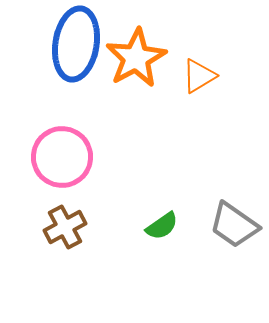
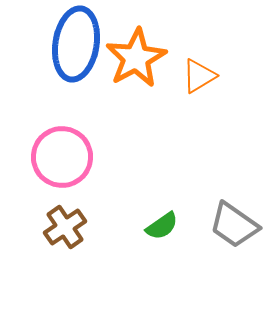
brown cross: rotated 6 degrees counterclockwise
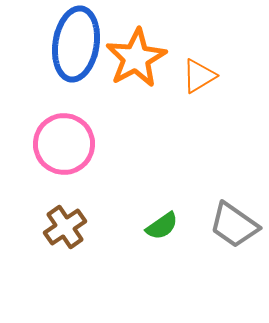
pink circle: moved 2 px right, 13 px up
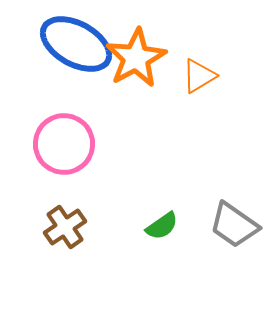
blue ellipse: rotated 70 degrees counterclockwise
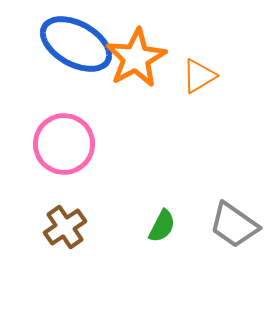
green semicircle: rotated 28 degrees counterclockwise
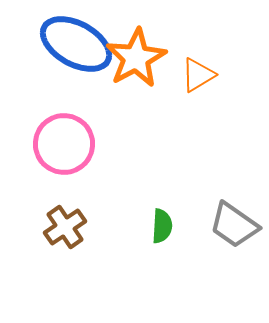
orange triangle: moved 1 px left, 1 px up
green semicircle: rotated 24 degrees counterclockwise
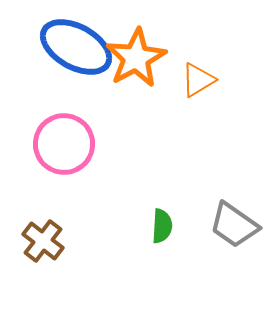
blue ellipse: moved 3 px down
orange triangle: moved 5 px down
brown cross: moved 22 px left, 14 px down; rotated 18 degrees counterclockwise
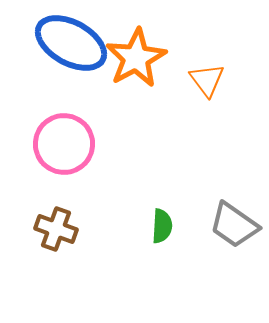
blue ellipse: moved 5 px left, 4 px up
orange triangle: moved 9 px right; rotated 36 degrees counterclockwise
brown cross: moved 13 px right, 12 px up; rotated 18 degrees counterclockwise
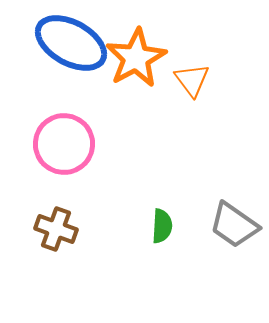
orange triangle: moved 15 px left
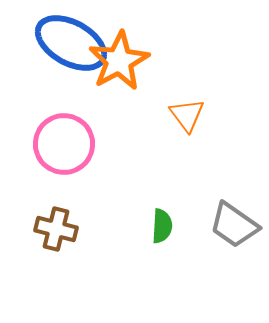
orange star: moved 17 px left, 3 px down
orange triangle: moved 5 px left, 35 px down
brown cross: rotated 6 degrees counterclockwise
